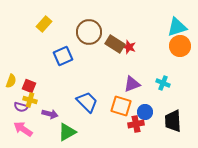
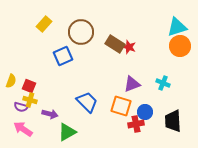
brown circle: moved 8 px left
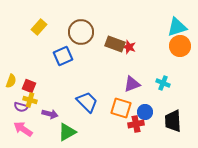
yellow rectangle: moved 5 px left, 3 px down
brown rectangle: rotated 12 degrees counterclockwise
orange square: moved 2 px down
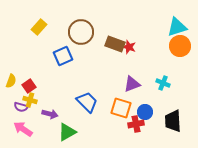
red square: rotated 32 degrees clockwise
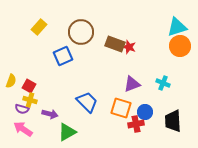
red square: rotated 24 degrees counterclockwise
purple semicircle: moved 1 px right, 2 px down
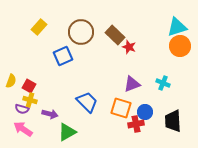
brown rectangle: moved 9 px up; rotated 24 degrees clockwise
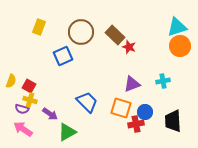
yellow rectangle: rotated 21 degrees counterclockwise
cyan cross: moved 2 px up; rotated 32 degrees counterclockwise
purple arrow: rotated 21 degrees clockwise
